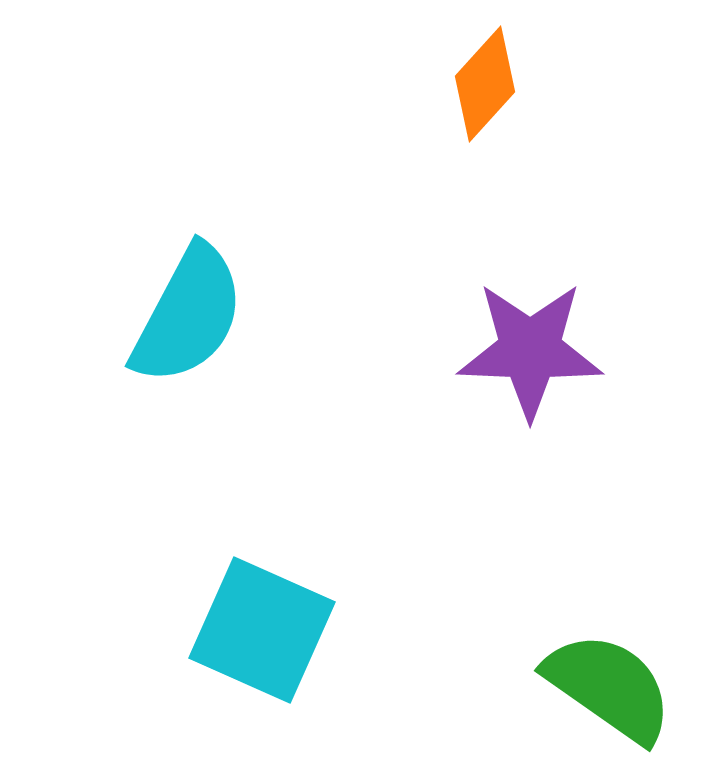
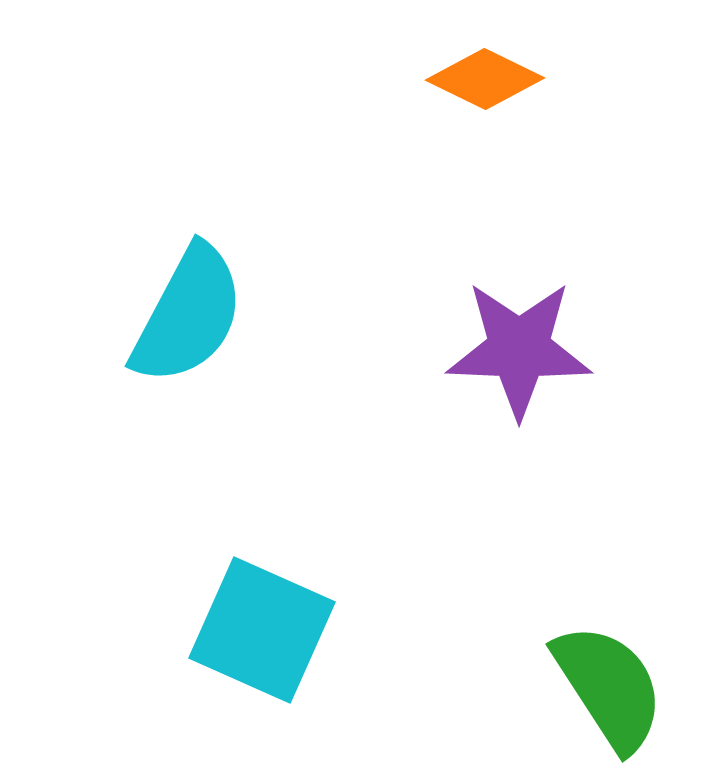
orange diamond: moved 5 px up; rotated 74 degrees clockwise
purple star: moved 11 px left, 1 px up
green semicircle: rotated 22 degrees clockwise
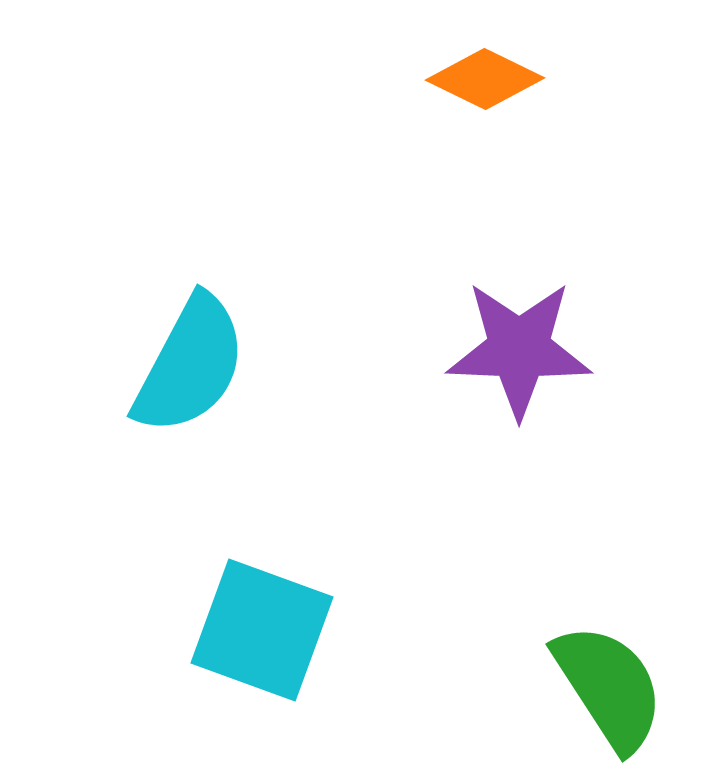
cyan semicircle: moved 2 px right, 50 px down
cyan square: rotated 4 degrees counterclockwise
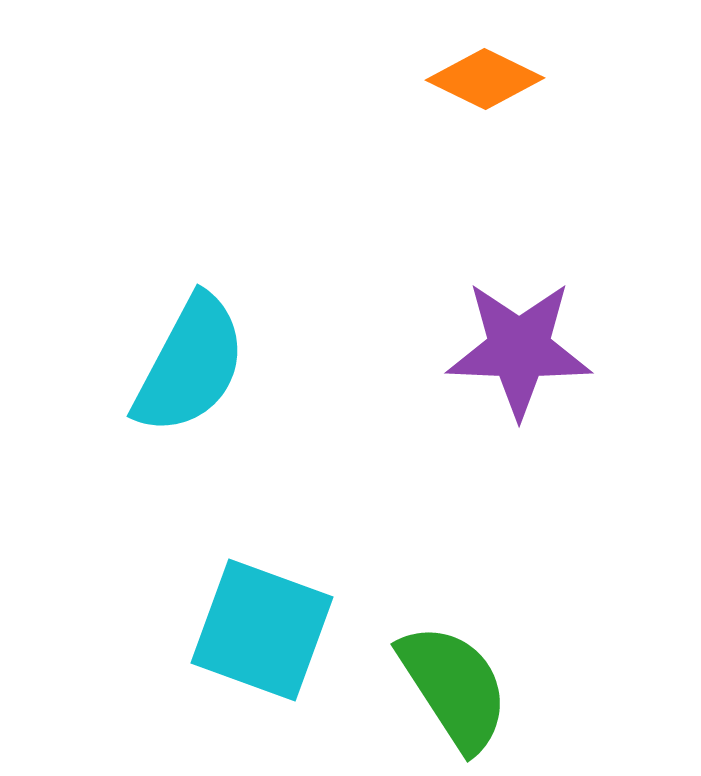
green semicircle: moved 155 px left
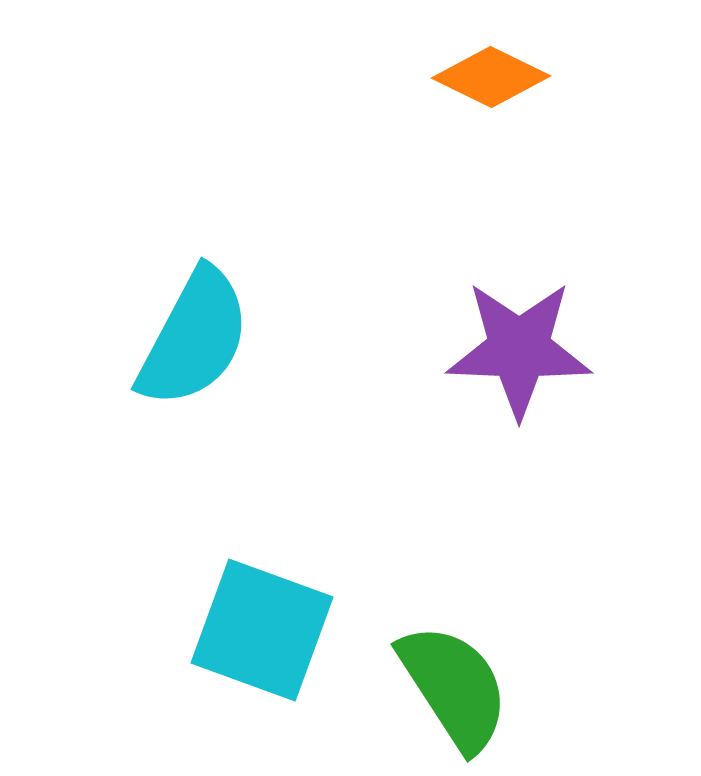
orange diamond: moved 6 px right, 2 px up
cyan semicircle: moved 4 px right, 27 px up
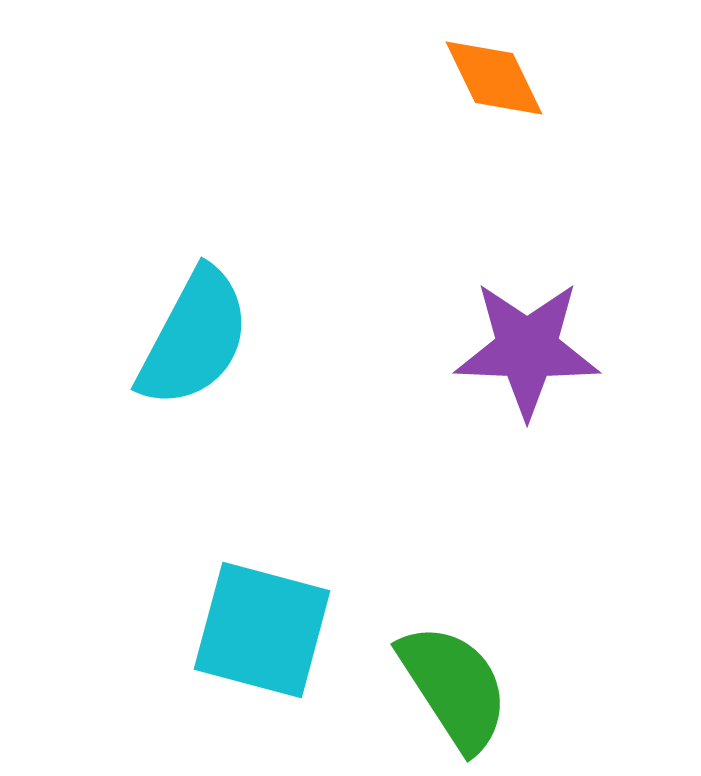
orange diamond: moved 3 px right, 1 px down; rotated 38 degrees clockwise
purple star: moved 8 px right
cyan square: rotated 5 degrees counterclockwise
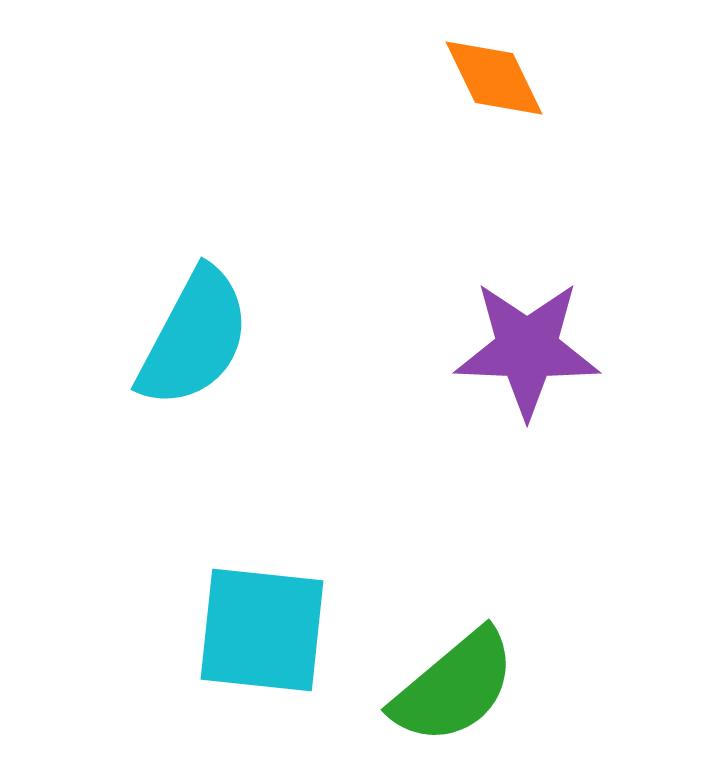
cyan square: rotated 9 degrees counterclockwise
green semicircle: rotated 83 degrees clockwise
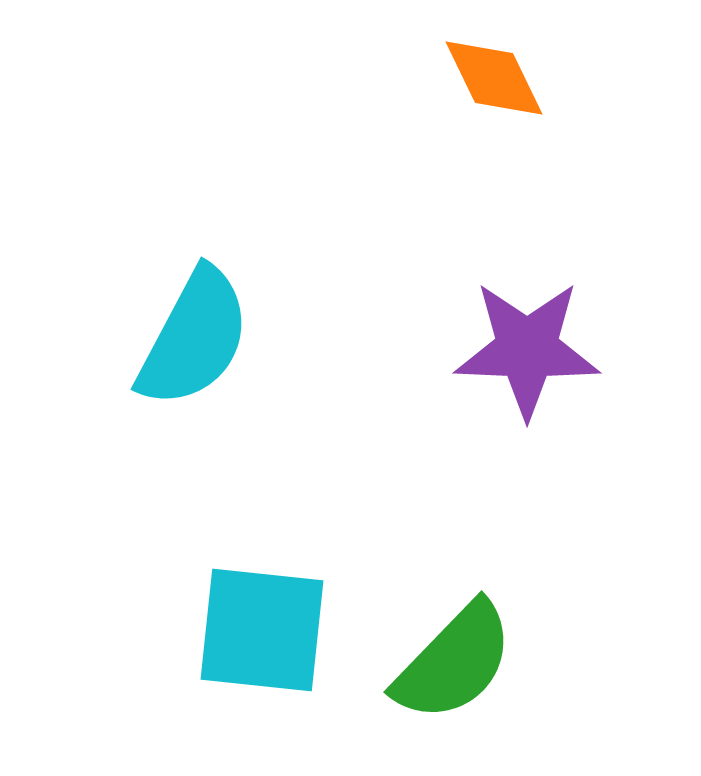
green semicircle: moved 25 px up; rotated 6 degrees counterclockwise
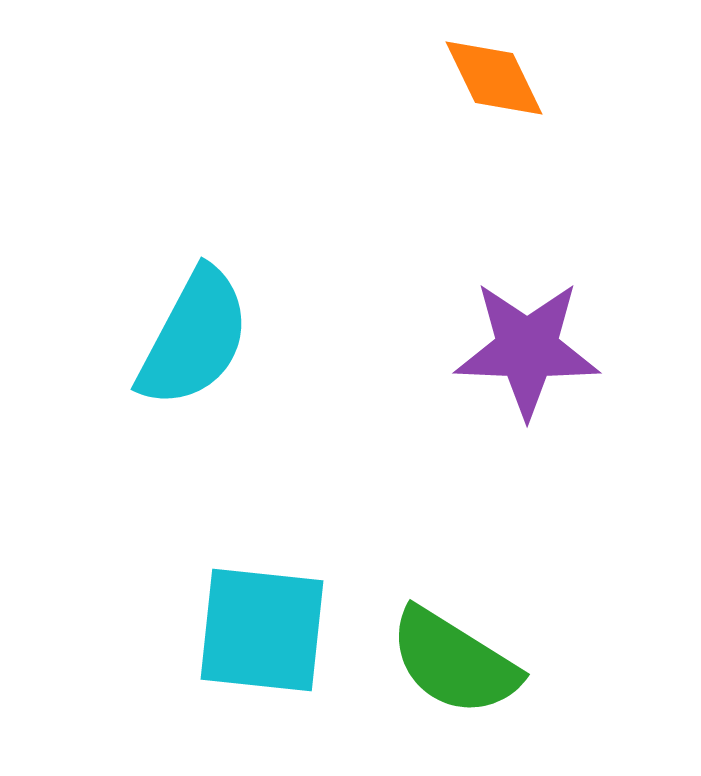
green semicircle: rotated 78 degrees clockwise
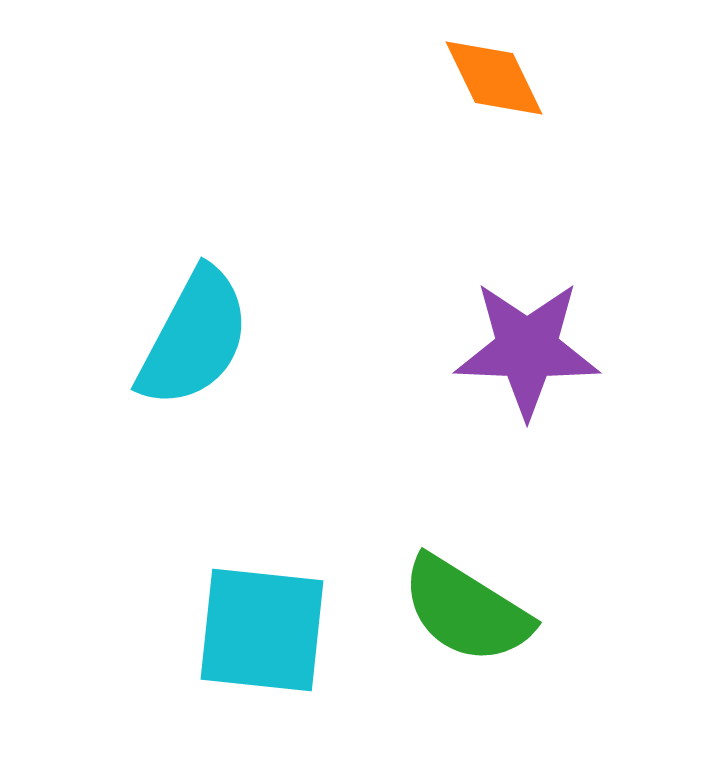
green semicircle: moved 12 px right, 52 px up
